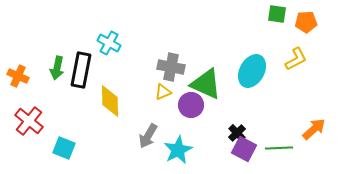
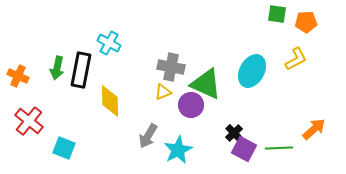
black cross: moved 3 px left
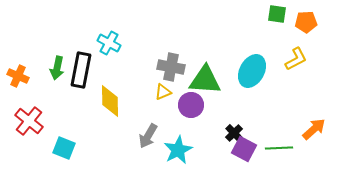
green triangle: moved 1 px left, 4 px up; rotated 20 degrees counterclockwise
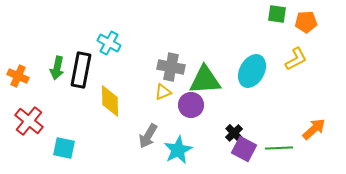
green triangle: rotated 8 degrees counterclockwise
cyan square: rotated 10 degrees counterclockwise
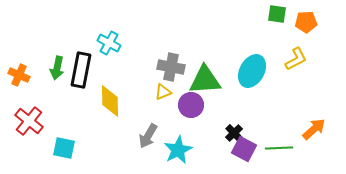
orange cross: moved 1 px right, 1 px up
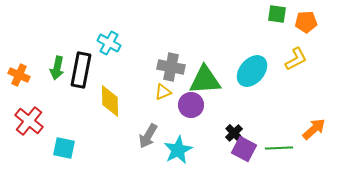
cyan ellipse: rotated 12 degrees clockwise
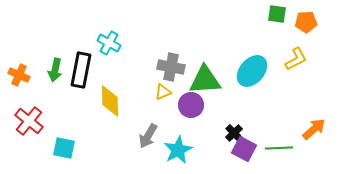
green arrow: moved 2 px left, 2 px down
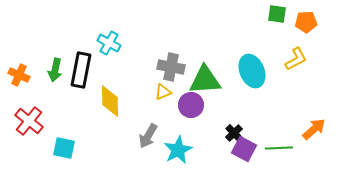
cyan ellipse: rotated 64 degrees counterclockwise
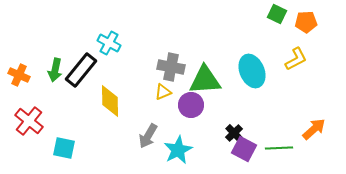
green square: rotated 18 degrees clockwise
black rectangle: rotated 28 degrees clockwise
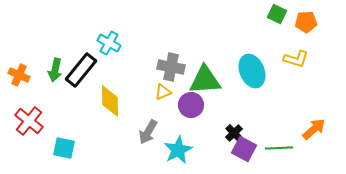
yellow L-shape: rotated 45 degrees clockwise
gray arrow: moved 4 px up
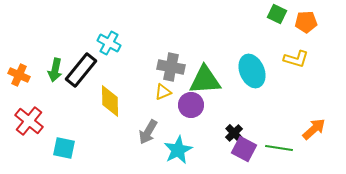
green line: rotated 12 degrees clockwise
